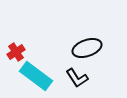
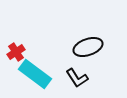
black ellipse: moved 1 px right, 1 px up
cyan rectangle: moved 1 px left, 2 px up
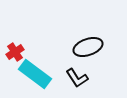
red cross: moved 1 px left
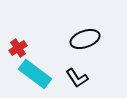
black ellipse: moved 3 px left, 8 px up
red cross: moved 3 px right, 4 px up
